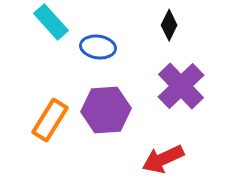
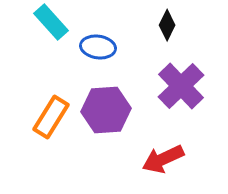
black diamond: moved 2 px left
orange rectangle: moved 1 px right, 3 px up
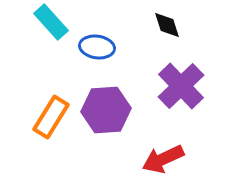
black diamond: rotated 44 degrees counterclockwise
blue ellipse: moved 1 px left
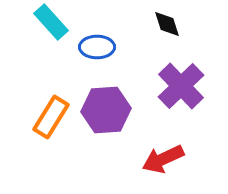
black diamond: moved 1 px up
blue ellipse: rotated 8 degrees counterclockwise
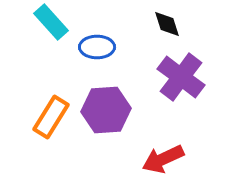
purple cross: moved 9 px up; rotated 9 degrees counterclockwise
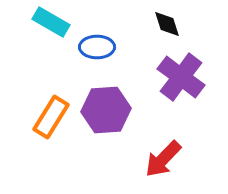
cyan rectangle: rotated 18 degrees counterclockwise
red arrow: rotated 21 degrees counterclockwise
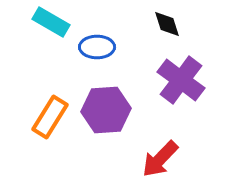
purple cross: moved 3 px down
orange rectangle: moved 1 px left
red arrow: moved 3 px left
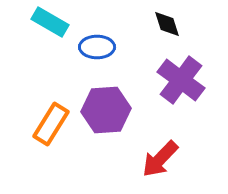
cyan rectangle: moved 1 px left
orange rectangle: moved 1 px right, 7 px down
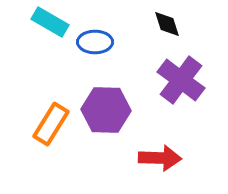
blue ellipse: moved 2 px left, 5 px up
purple hexagon: rotated 6 degrees clockwise
red arrow: moved 1 px up; rotated 132 degrees counterclockwise
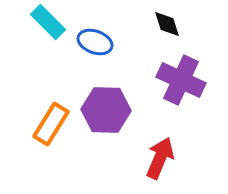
cyan rectangle: moved 2 px left; rotated 15 degrees clockwise
blue ellipse: rotated 20 degrees clockwise
purple cross: rotated 12 degrees counterclockwise
red arrow: rotated 69 degrees counterclockwise
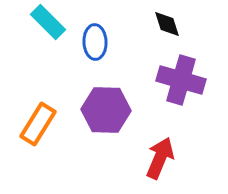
blue ellipse: rotated 68 degrees clockwise
purple cross: rotated 9 degrees counterclockwise
orange rectangle: moved 13 px left
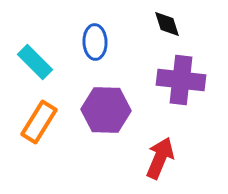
cyan rectangle: moved 13 px left, 40 px down
purple cross: rotated 9 degrees counterclockwise
orange rectangle: moved 1 px right, 2 px up
